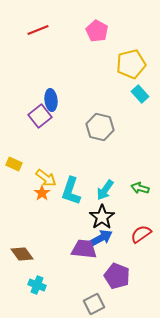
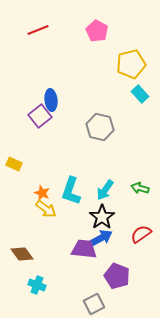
yellow arrow: moved 31 px down
orange star: rotated 14 degrees counterclockwise
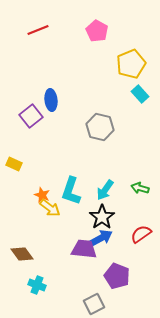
yellow pentagon: rotated 8 degrees counterclockwise
purple square: moved 9 px left
orange star: moved 2 px down
yellow arrow: moved 4 px right, 1 px up
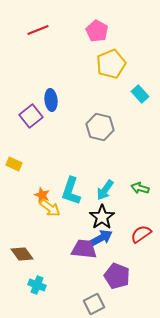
yellow pentagon: moved 20 px left
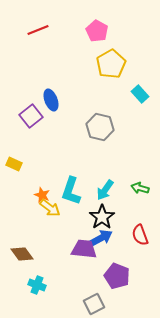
yellow pentagon: rotated 8 degrees counterclockwise
blue ellipse: rotated 15 degrees counterclockwise
red semicircle: moved 1 px left, 1 px down; rotated 75 degrees counterclockwise
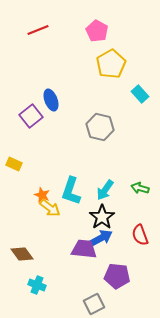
purple pentagon: rotated 15 degrees counterclockwise
